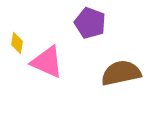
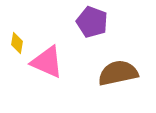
purple pentagon: moved 2 px right, 1 px up
brown semicircle: moved 3 px left
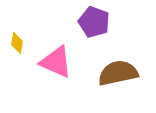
purple pentagon: moved 2 px right
pink triangle: moved 9 px right
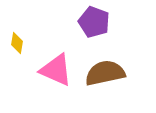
pink triangle: moved 8 px down
brown semicircle: moved 13 px left
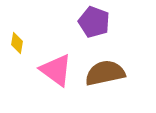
pink triangle: rotated 12 degrees clockwise
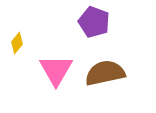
yellow diamond: rotated 30 degrees clockwise
pink triangle: rotated 24 degrees clockwise
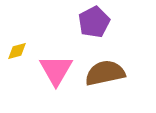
purple pentagon: rotated 24 degrees clockwise
yellow diamond: moved 8 px down; rotated 35 degrees clockwise
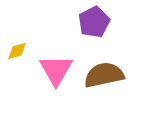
brown semicircle: moved 1 px left, 2 px down
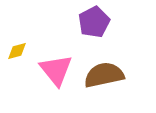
pink triangle: rotated 9 degrees counterclockwise
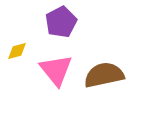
purple pentagon: moved 33 px left
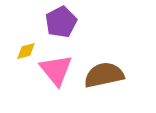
yellow diamond: moved 9 px right
